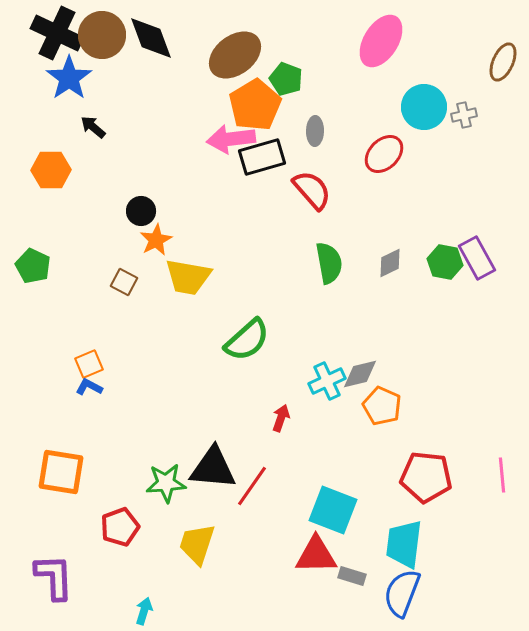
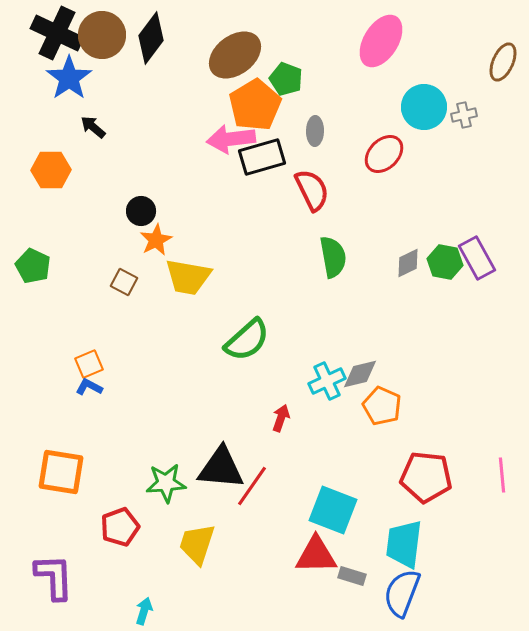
black diamond at (151, 38): rotated 57 degrees clockwise
red semicircle at (312, 190): rotated 15 degrees clockwise
green semicircle at (329, 263): moved 4 px right, 6 px up
gray diamond at (390, 263): moved 18 px right
black triangle at (213, 468): moved 8 px right
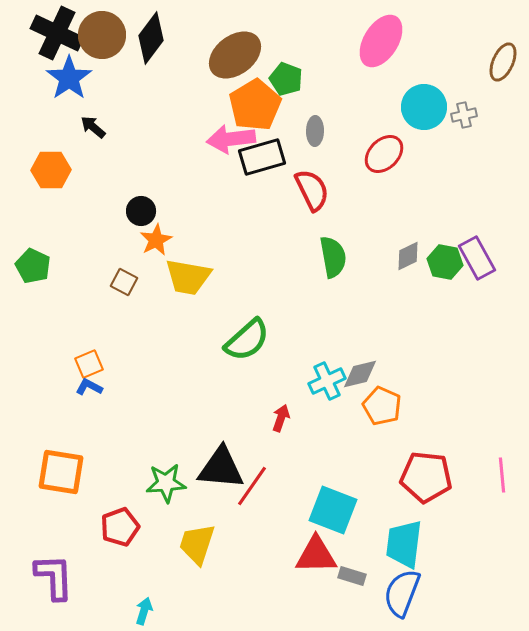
gray diamond at (408, 263): moved 7 px up
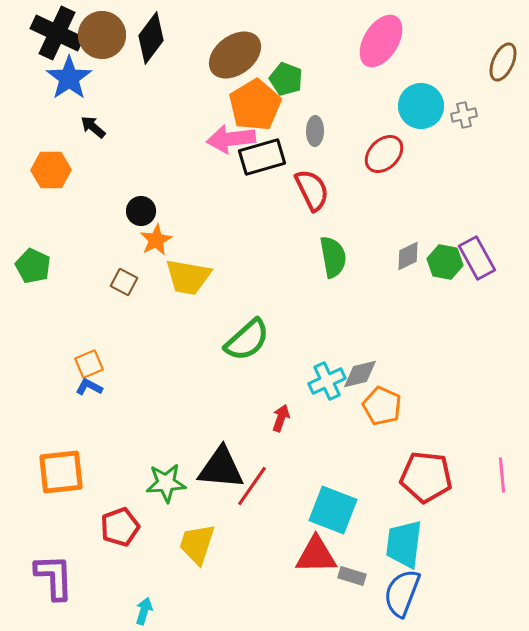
cyan circle at (424, 107): moved 3 px left, 1 px up
orange square at (61, 472): rotated 15 degrees counterclockwise
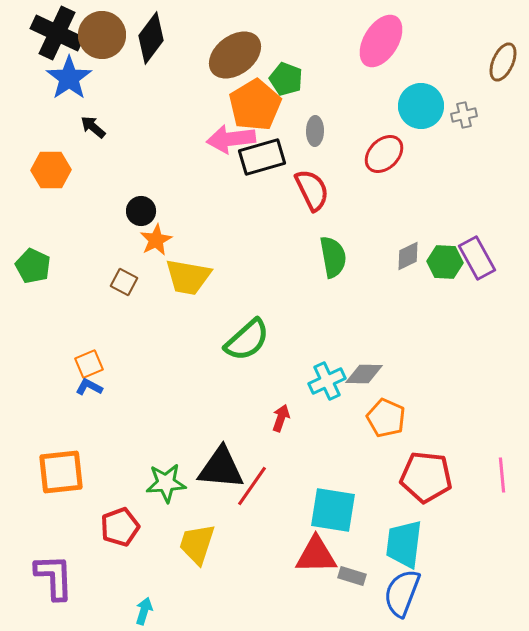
green hexagon at (445, 262): rotated 8 degrees counterclockwise
gray diamond at (360, 374): moved 4 px right; rotated 15 degrees clockwise
orange pentagon at (382, 406): moved 4 px right, 12 px down
cyan square at (333, 510): rotated 12 degrees counterclockwise
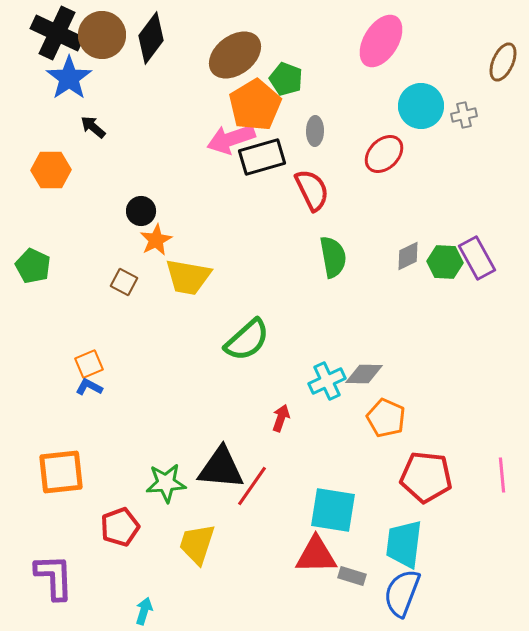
pink arrow at (231, 139): rotated 12 degrees counterclockwise
